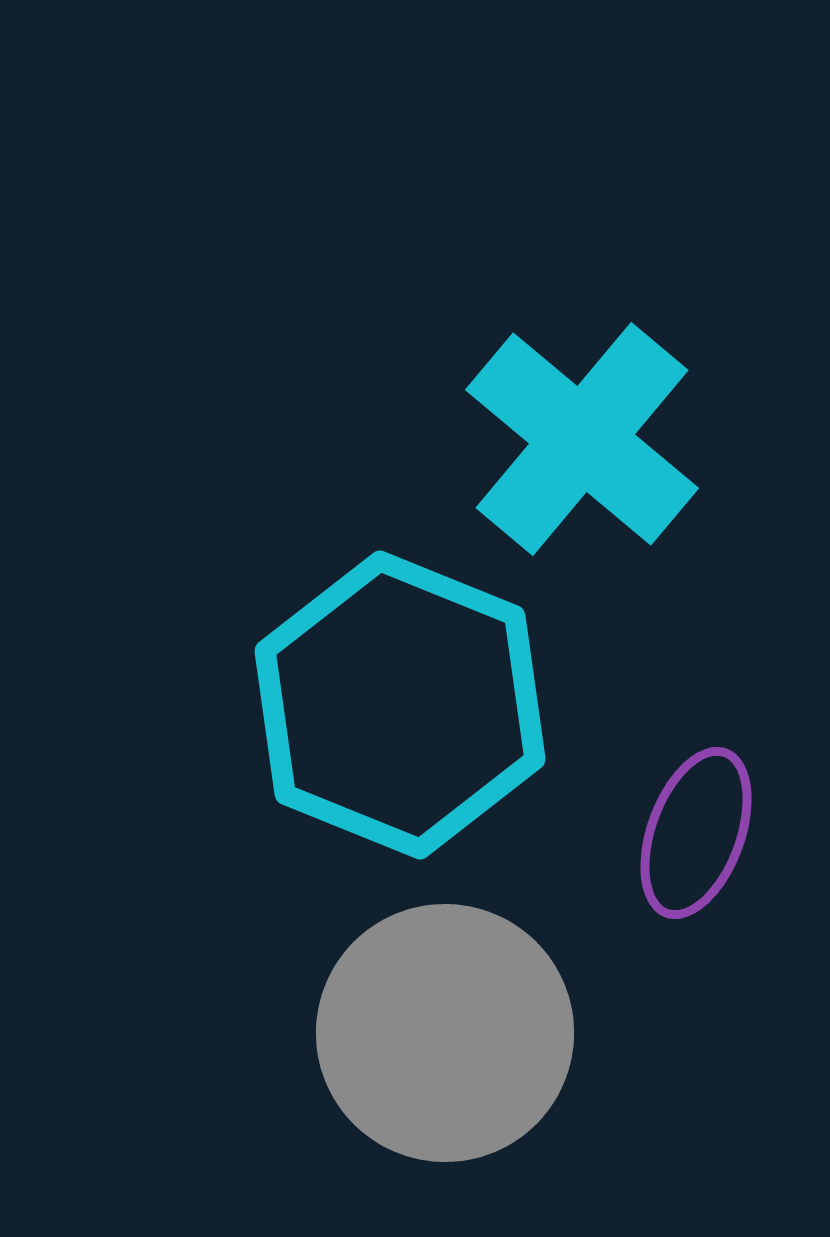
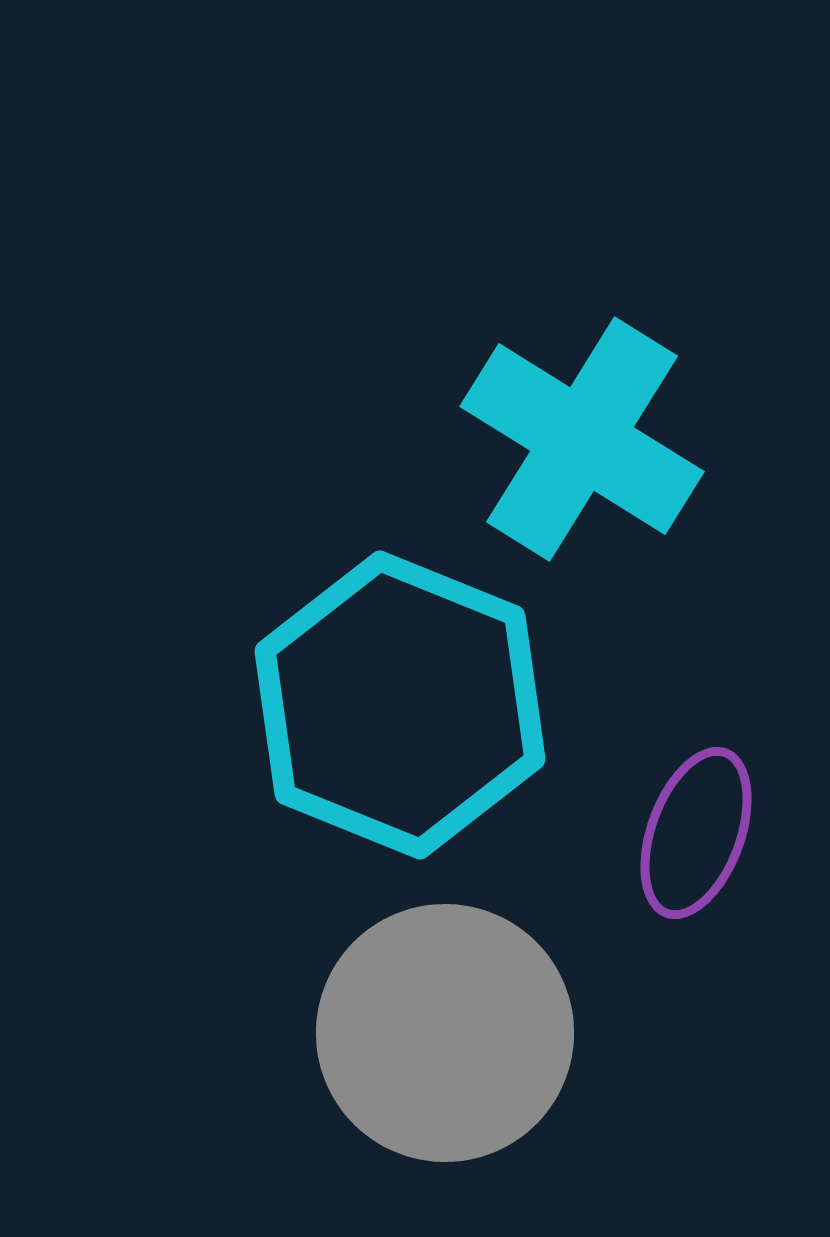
cyan cross: rotated 8 degrees counterclockwise
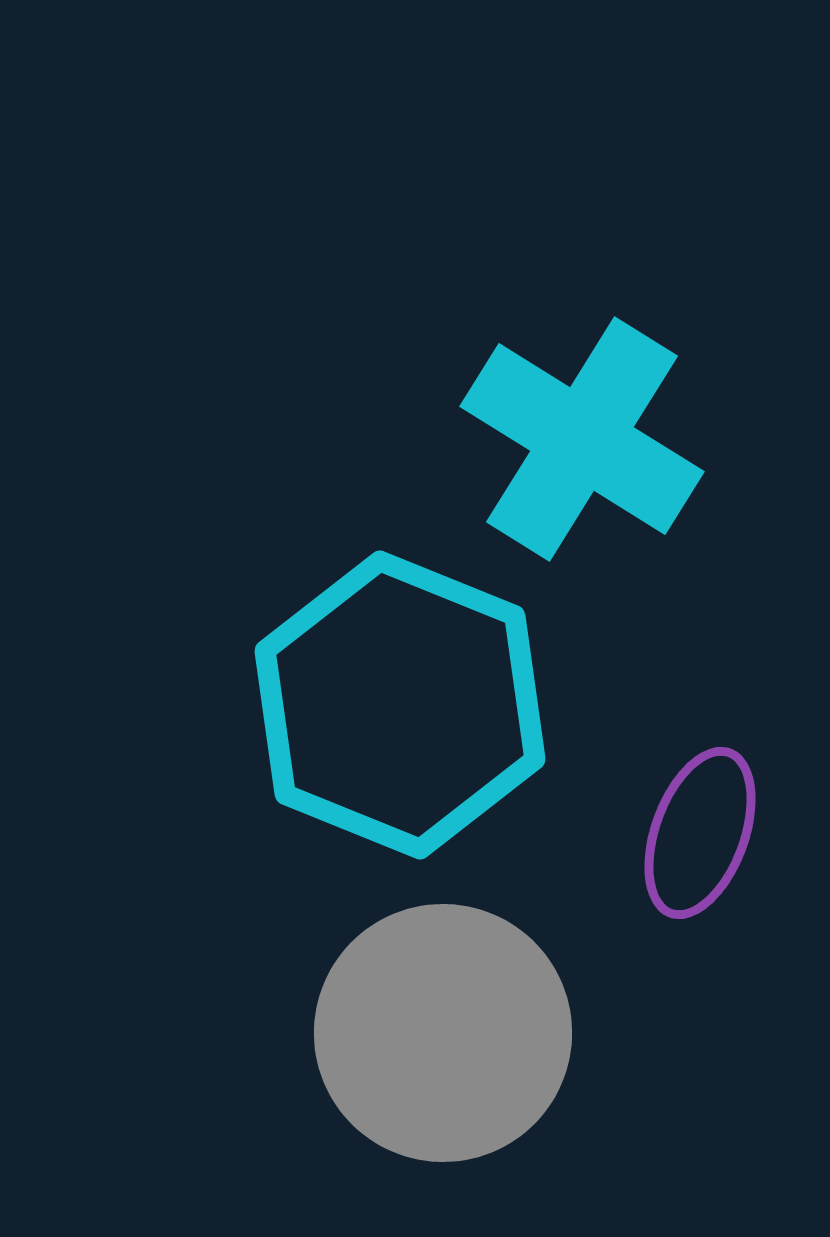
purple ellipse: moved 4 px right
gray circle: moved 2 px left
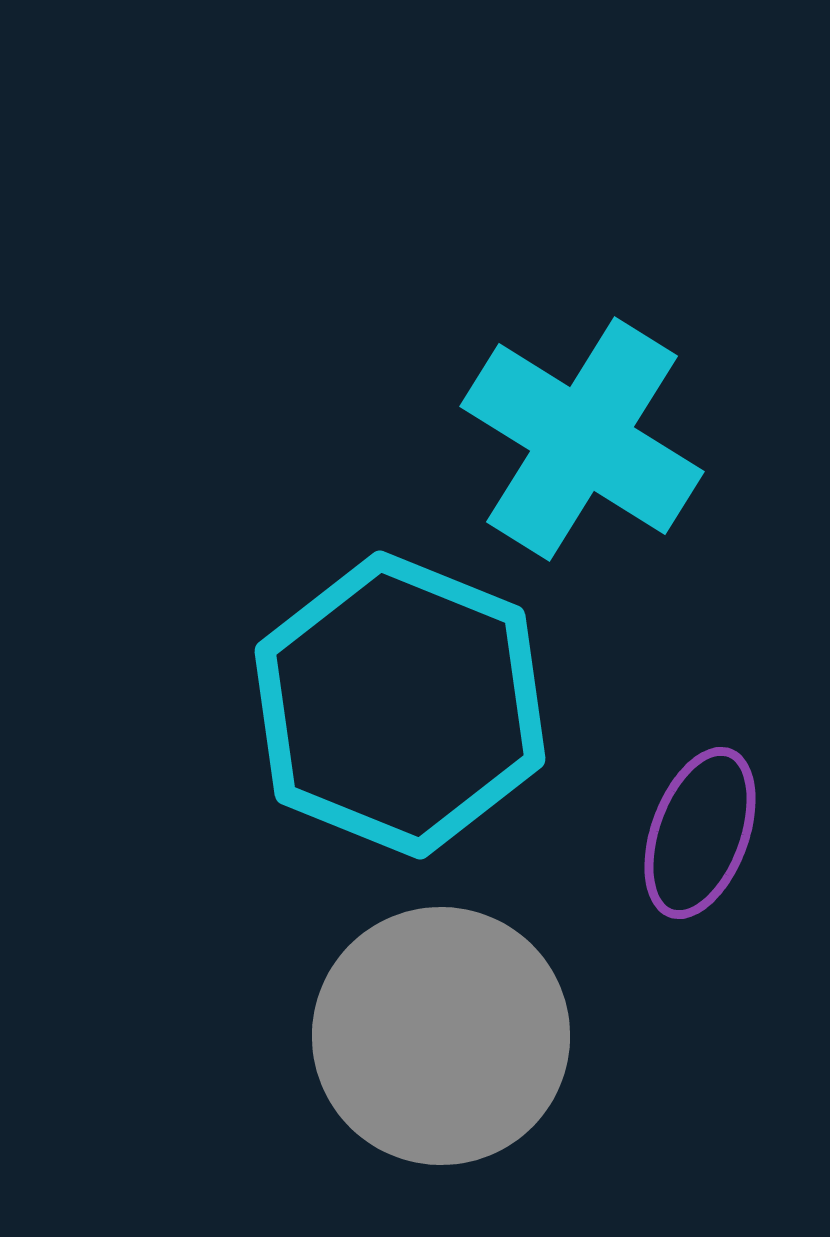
gray circle: moved 2 px left, 3 px down
